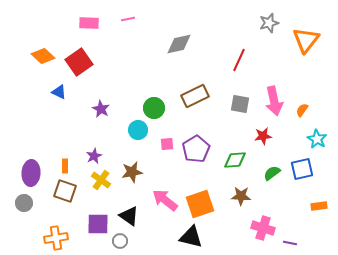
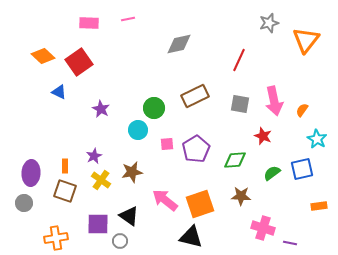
red star at (263, 136): rotated 30 degrees clockwise
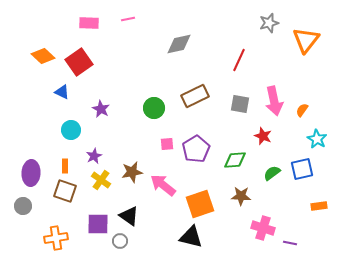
blue triangle at (59, 92): moved 3 px right
cyan circle at (138, 130): moved 67 px left
pink arrow at (165, 200): moved 2 px left, 15 px up
gray circle at (24, 203): moved 1 px left, 3 px down
